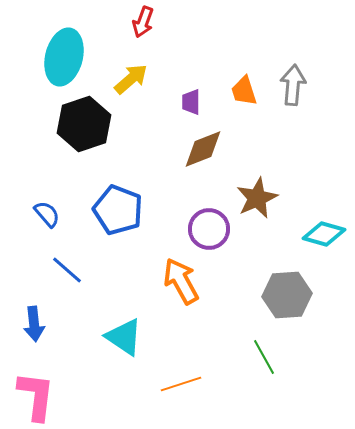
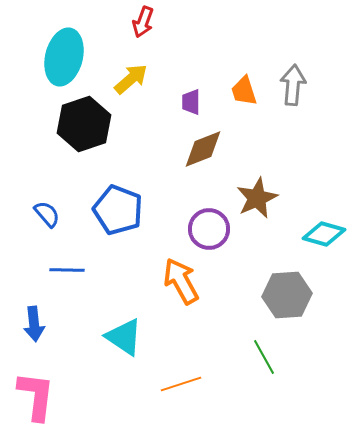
blue line: rotated 40 degrees counterclockwise
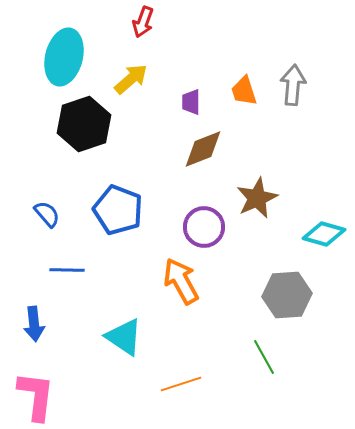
purple circle: moved 5 px left, 2 px up
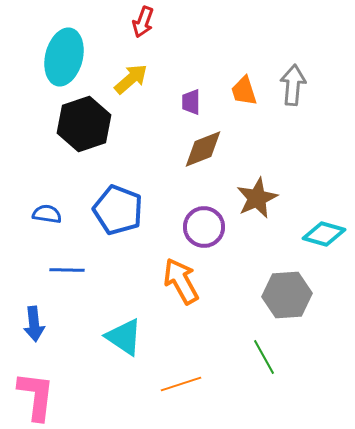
blue semicircle: rotated 40 degrees counterclockwise
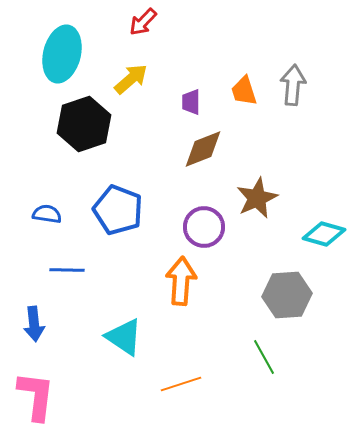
red arrow: rotated 24 degrees clockwise
cyan ellipse: moved 2 px left, 3 px up
orange arrow: rotated 33 degrees clockwise
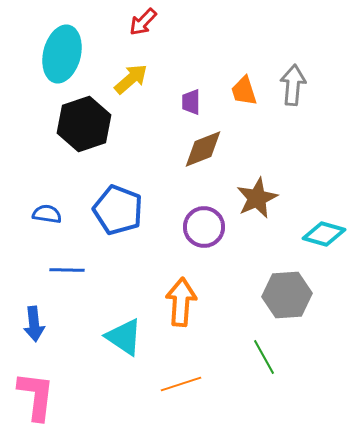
orange arrow: moved 21 px down
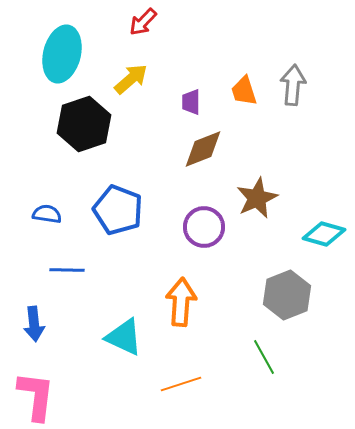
gray hexagon: rotated 18 degrees counterclockwise
cyan triangle: rotated 9 degrees counterclockwise
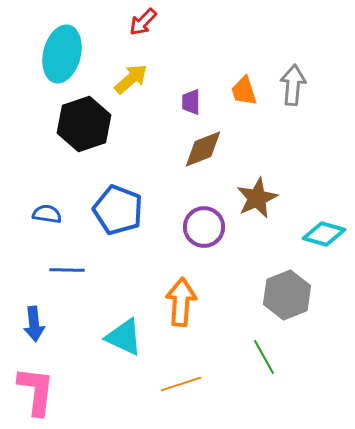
pink L-shape: moved 5 px up
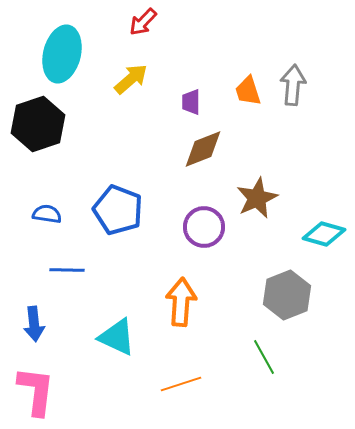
orange trapezoid: moved 4 px right
black hexagon: moved 46 px left
cyan triangle: moved 7 px left
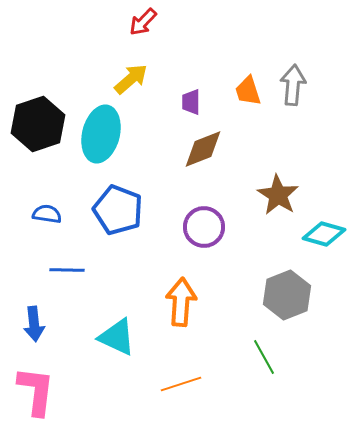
cyan ellipse: moved 39 px right, 80 px down
brown star: moved 21 px right, 3 px up; rotated 15 degrees counterclockwise
